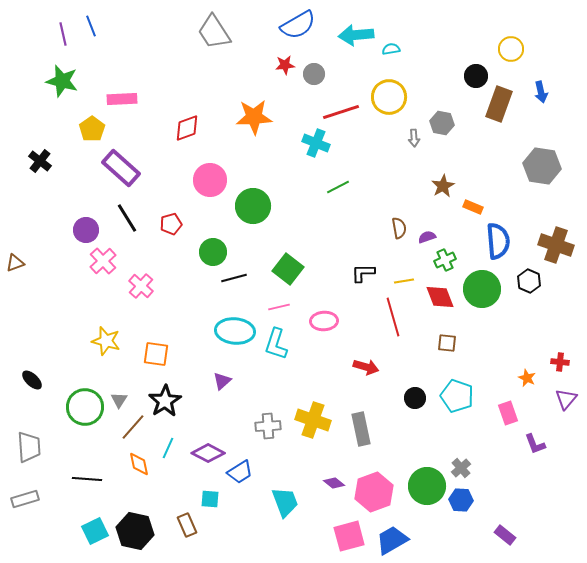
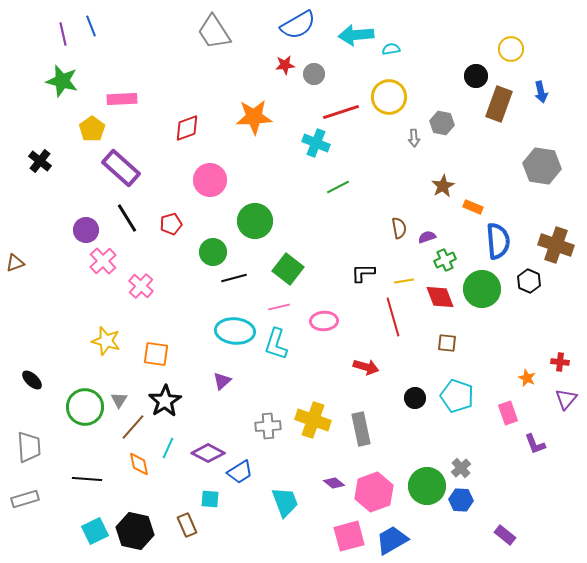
green circle at (253, 206): moved 2 px right, 15 px down
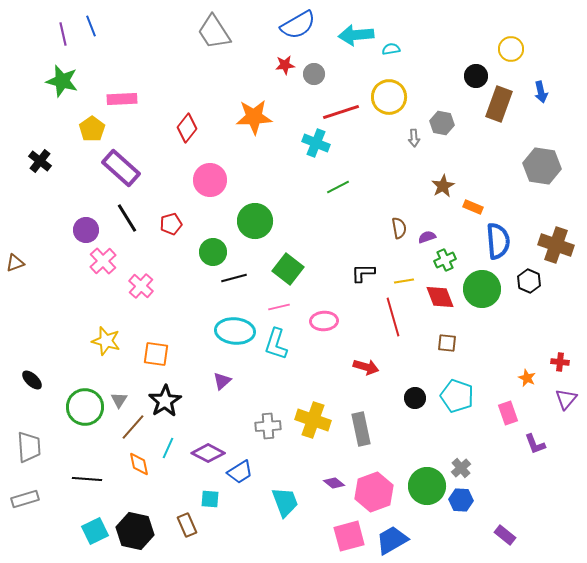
red diamond at (187, 128): rotated 32 degrees counterclockwise
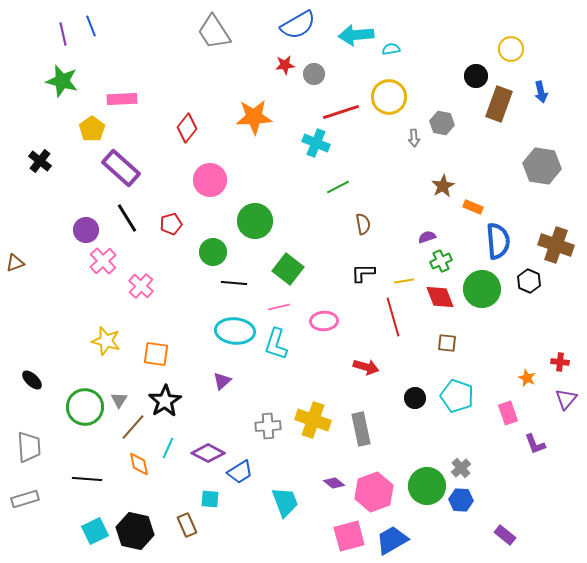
brown semicircle at (399, 228): moved 36 px left, 4 px up
green cross at (445, 260): moved 4 px left, 1 px down
black line at (234, 278): moved 5 px down; rotated 20 degrees clockwise
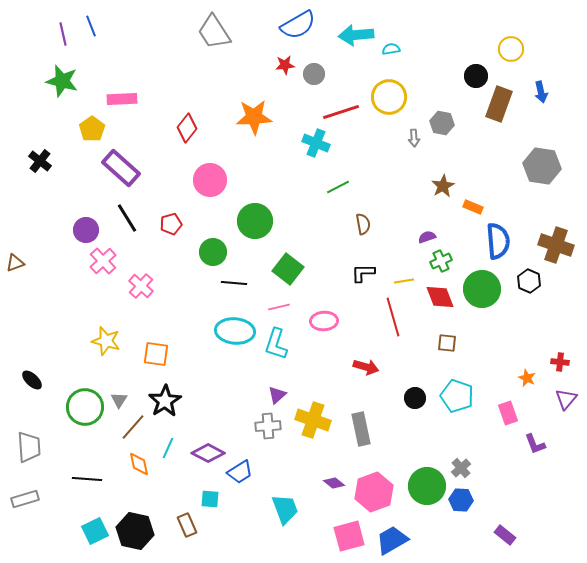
purple triangle at (222, 381): moved 55 px right, 14 px down
cyan trapezoid at (285, 502): moved 7 px down
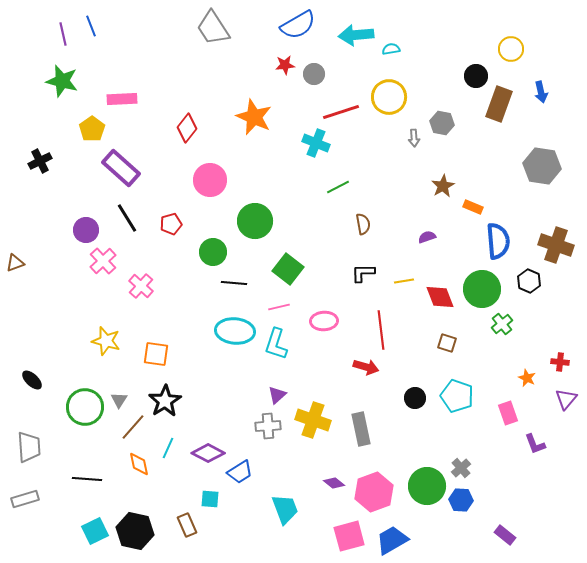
gray trapezoid at (214, 32): moved 1 px left, 4 px up
orange star at (254, 117): rotated 27 degrees clockwise
black cross at (40, 161): rotated 25 degrees clockwise
green cross at (441, 261): moved 61 px right, 63 px down; rotated 15 degrees counterclockwise
red line at (393, 317): moved 12 px left, 13 px down; rotated 9 degrees clockwise
brown square at (447, 343): rotated 12 degrees clockwise
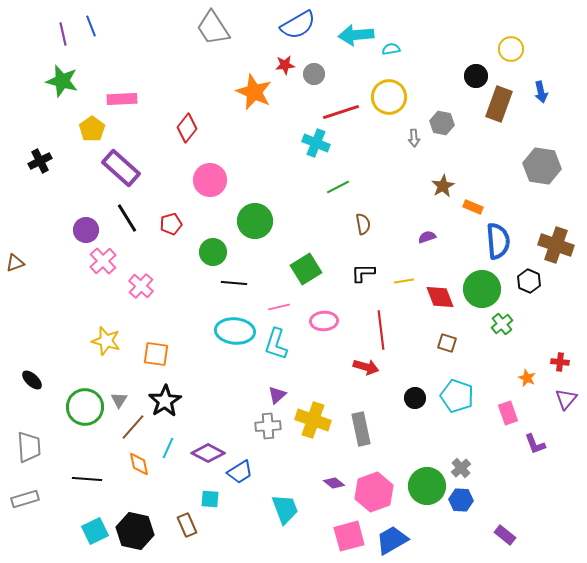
orange star at (254, 117): moved 25 px up
green square at (288, 269): moved 18 px right; rotated 20 degrees clockwise
